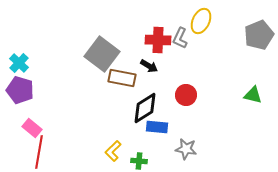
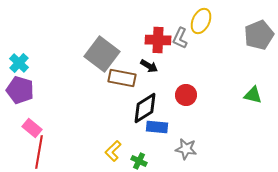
green cross: rotated 21 degrees clockwise
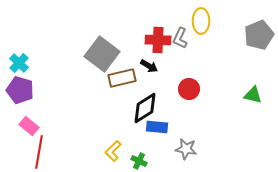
yellow ellipse: rotated 25 degrees counterclockwise
brown rectangle: rotated 24 degrees counterclockwise
red circle: moved 3 px right, 6 px up
pink rectangle: moved 3 px left, 2 px up
